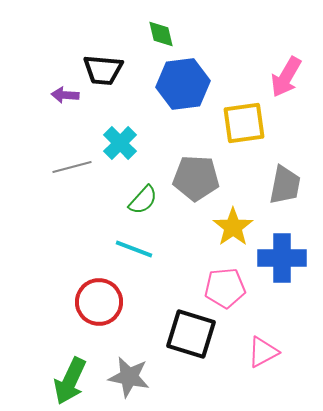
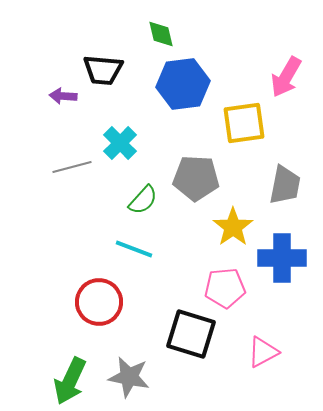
purple arrow: moved 2 px left, 1 px down
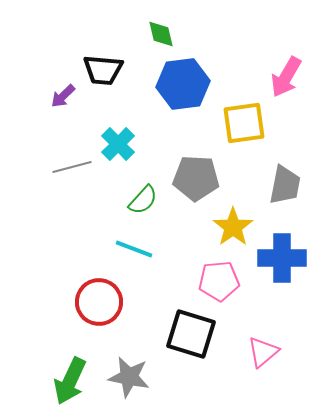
purple arrow: rotated 48 degrees counterclockwise
cyan cross: moved 2 px left, 1 px down
pink pentagon: moved 6 px left, 7 px up
pink triangle: rotated 12 degrees counterclockwise
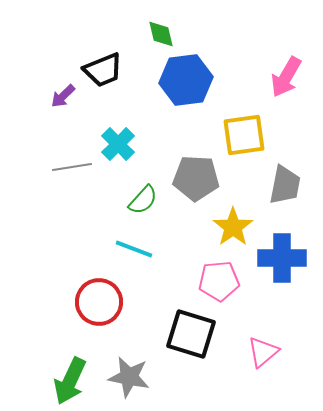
black trapezoid: rotated 27 degrees counterclockwise
blue hexagon: moved 3 px right, 4 px up
yellow square: moved 12 px down
gray line: rotated 6 degrees clockwise
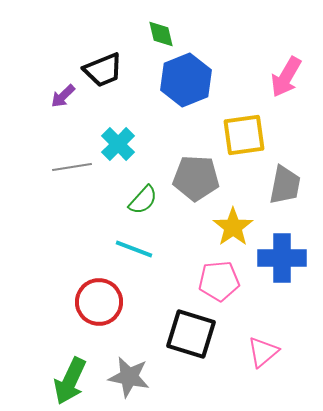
blue hexagon: rotated 15 degrees counterclockwise
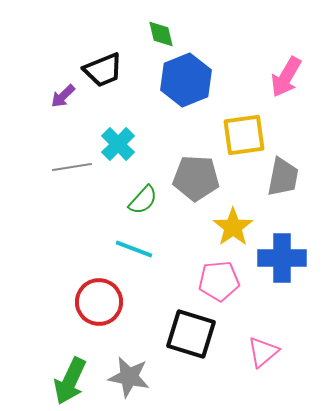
gray trapezoid: moved 2 px left, 8 px up
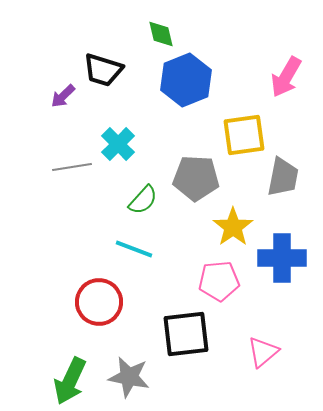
black trapezoid: rotated 39 degrees clockwise
black square: moved 5 px left; rotated 24 degrees counterclockwise
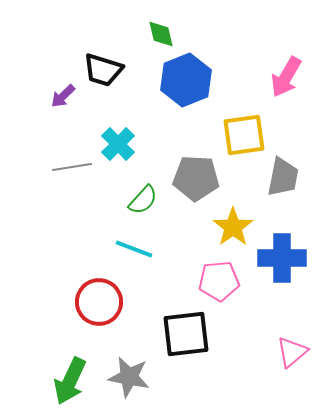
pink triangle: moved 29 px right
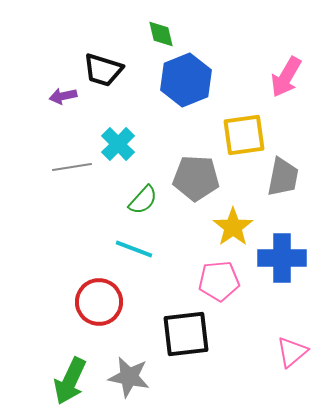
purple arrow: rotated 32 degrees clockwise
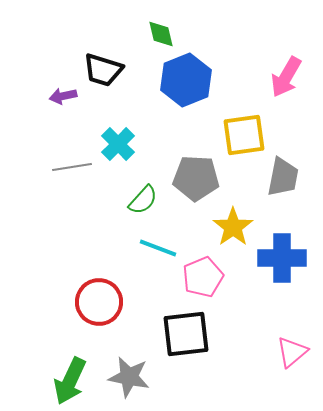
cyan line: moved 24 px right, 1 px up
pink pentagon: moved 16 px left, 4 px up; rotated 18 degrees counterclockwise
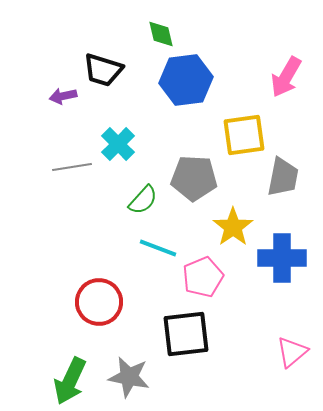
blue hexagon: rotated 15 degrees clockwise
gray pentagon: moved 2 px left
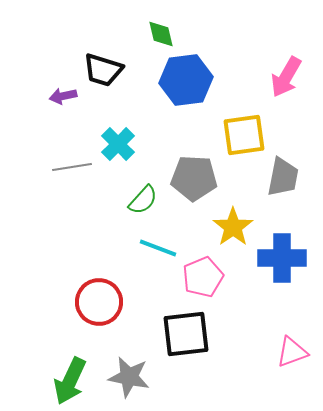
pink triangle: rotated 20 degrees clockwise
